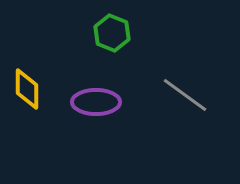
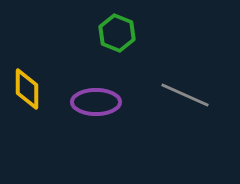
green hexagon: moved 5 px right
gray line: rotated 12 degrees counterclockwise
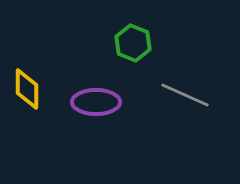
green hexagon: moved 16 px right, 10 px down
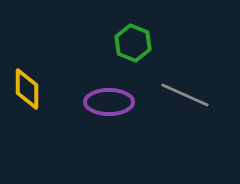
purple ellipse: moved 13 px right
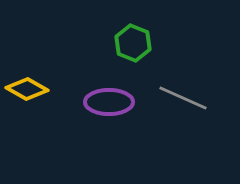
yellow diamond: rotated 60 degrees counterclockwise
gray line: moved 2 px left, 3 px down
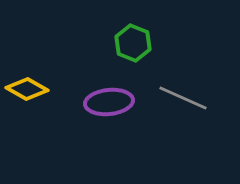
purple ellipse: rotated 6 degrees counterclockwise
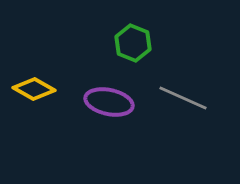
yellow diamond: moved 7 px right
purple ellipse: rotated 18 degrees clockwise
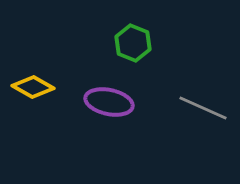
yellow diamond: moved 1 px left, 2 px up
gray line: moved 20 px right, 10 px down
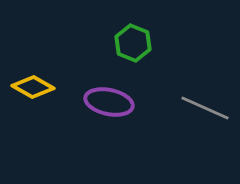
gray line: moved 2 px right
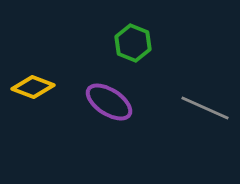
yellow diamond: rotated 9 degrees counterclockwise
purple ellipse: rotated 21 degrees clockwise
